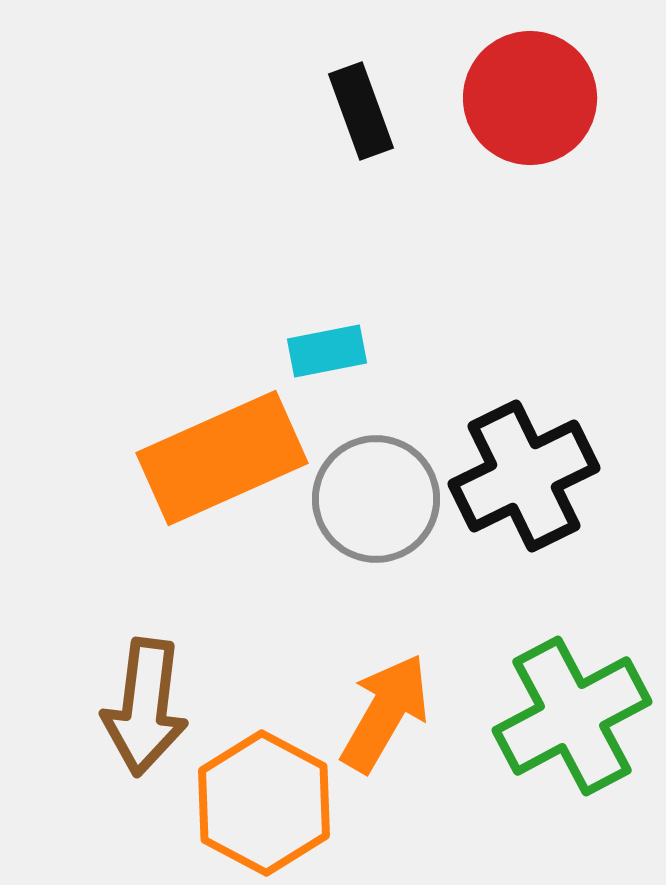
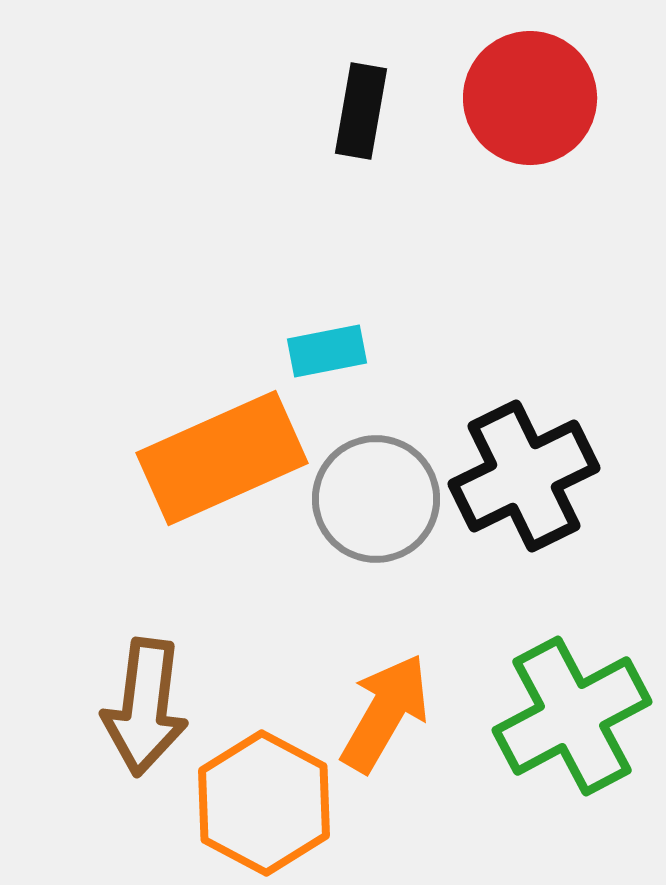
black rectangle: rotated 30 degrees clockwise
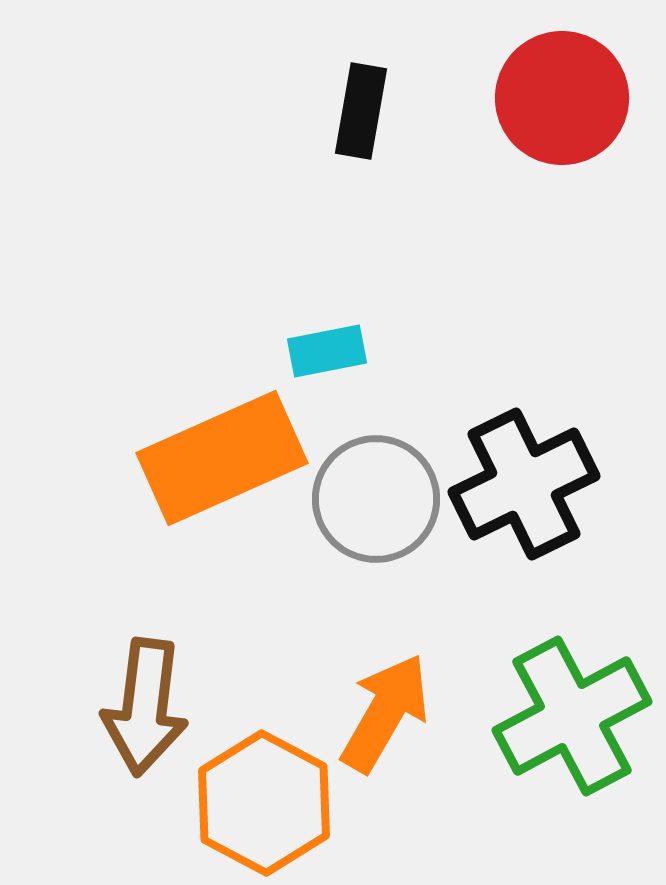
red circle: moved 32 px right
black cross: moved 8 px down
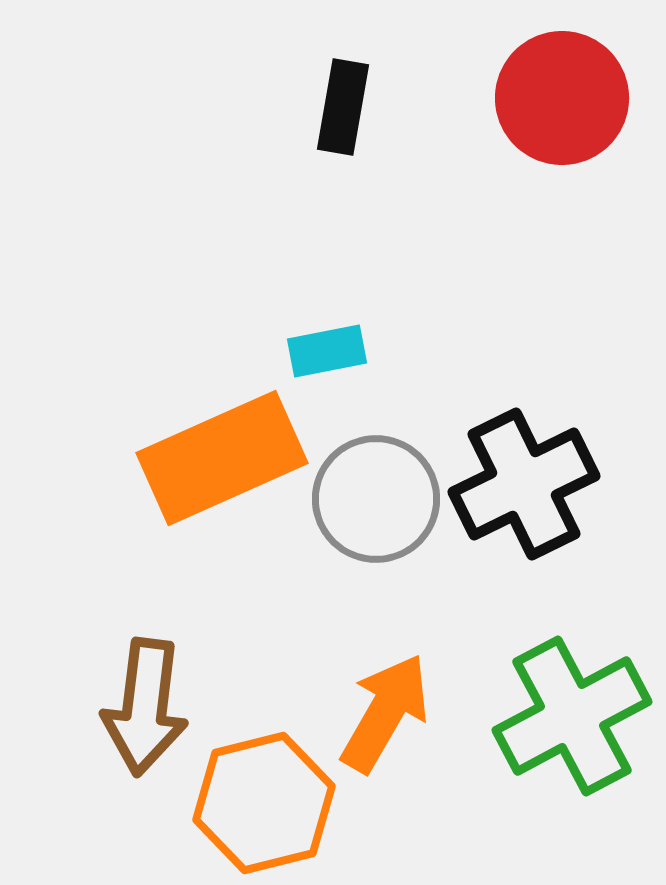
black rectangle: moved 18 px left, 4 px up
orange hexagon: rotated 18 degrees clockwise
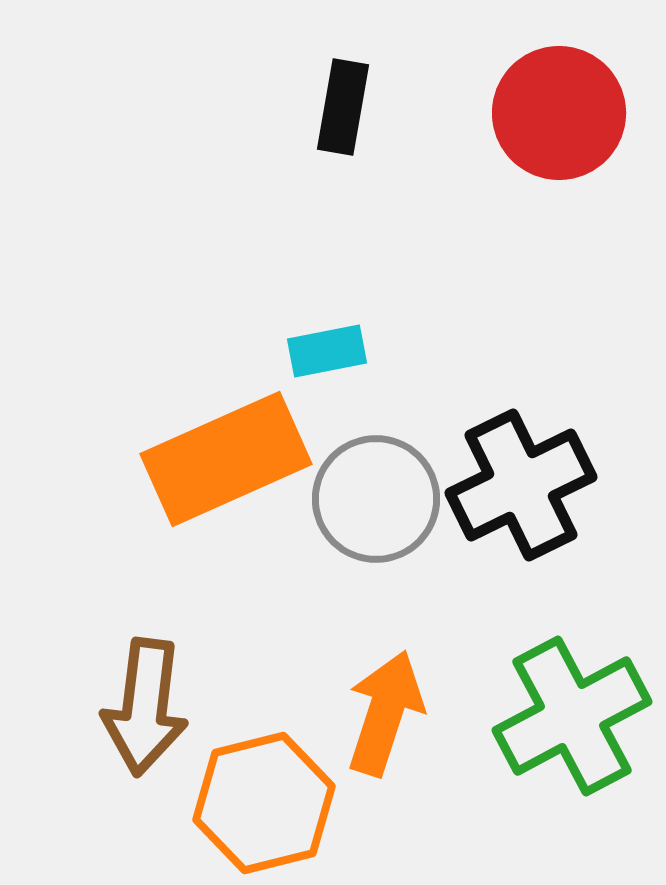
red circle: moved 3 px left, 15 px down
orange rectangle: moved 4 px right, 1 px down
black cross: moved 3 px left, 1 px down
orange arrow: rotated 12 degrees counterclockwise
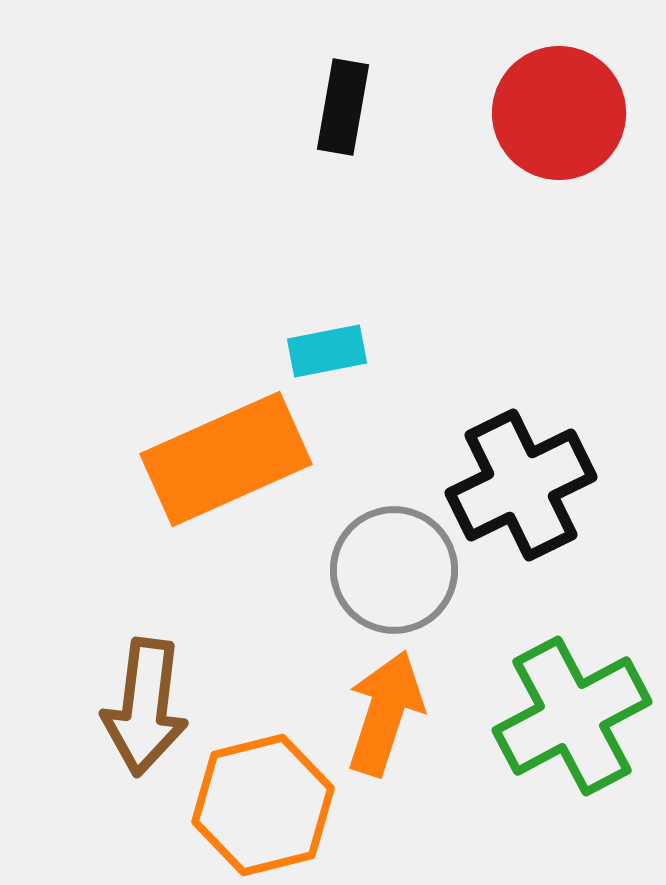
gray circle: moved 18 px right, 71 px down
orange hexagon: moved 1 px left, 2 px down
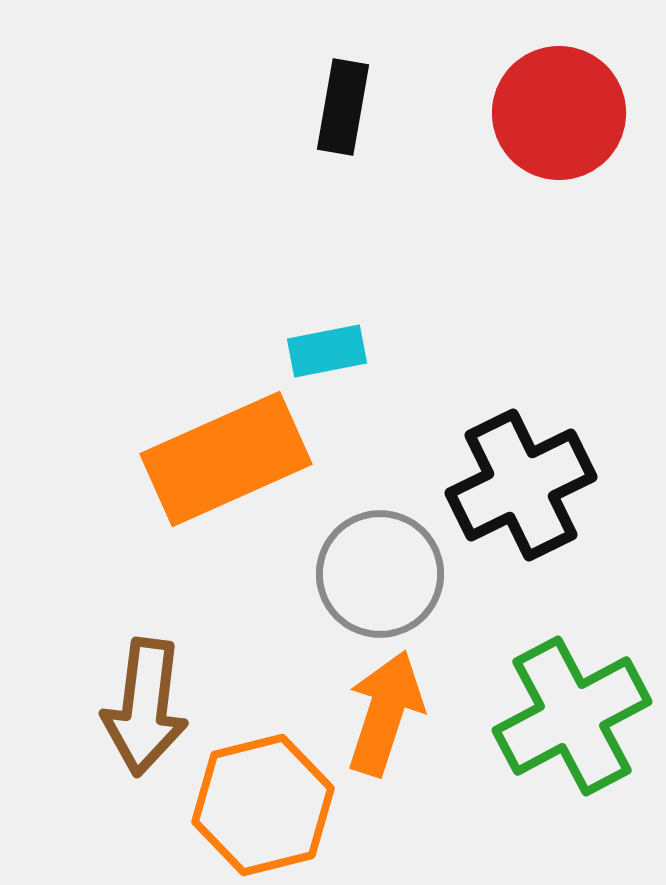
gray circle: moved 14 px left, 4 px down
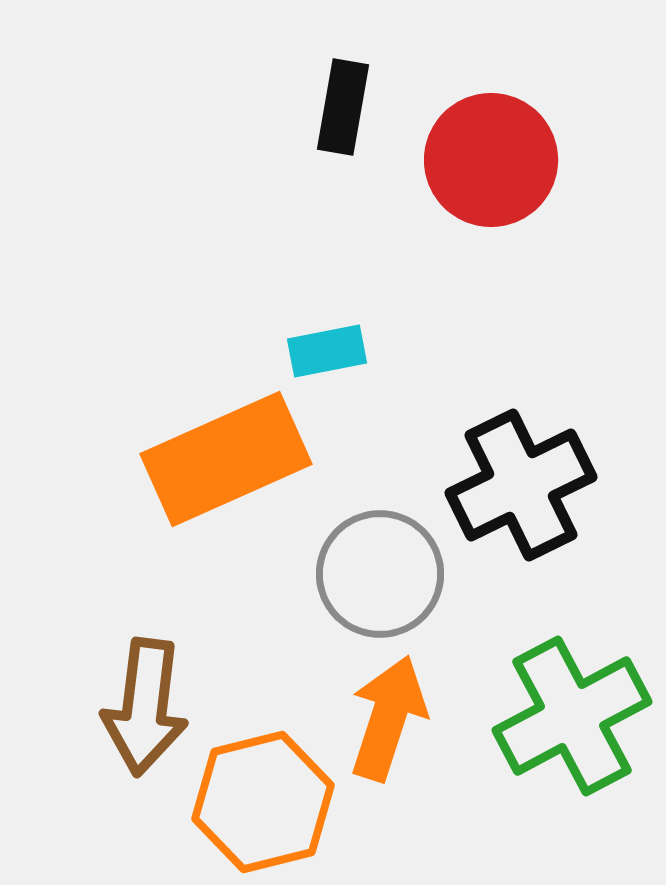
red circle: moved 68 px left, 47 px down
orange arrow: moved 3 px right, 5 px down
orange hexagon: moved 3 px up
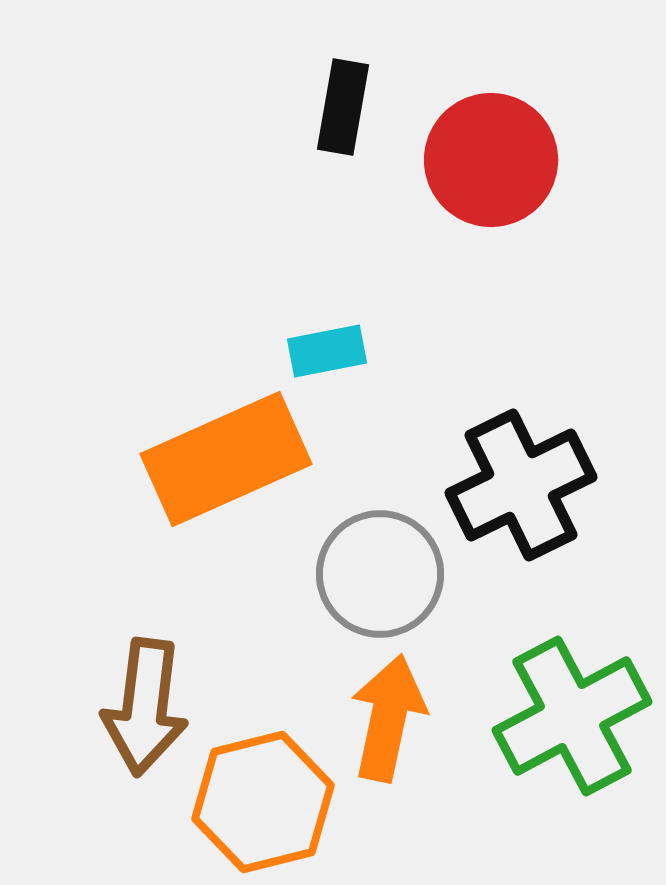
orange arrow: rotated 6 degrees counterclockwise
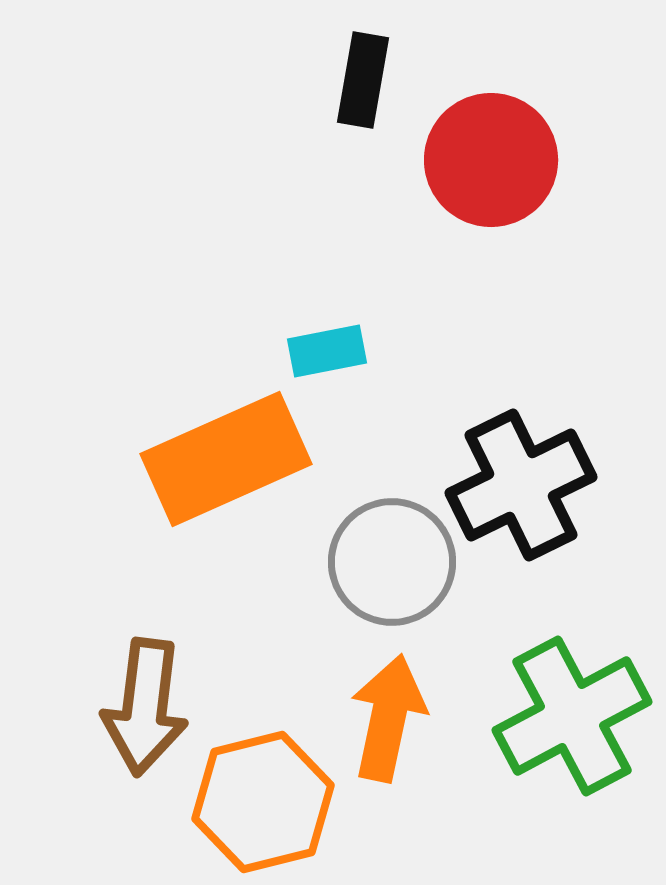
black rectangle: moved 20 px right, 27 px up
gray circle: moved 12 px right, 12 px up
